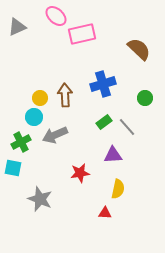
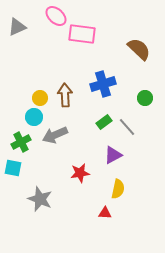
pink rectangle: rotated 20 degrees clockwise
purple triangle: rotated 24 degrees counterclockwise
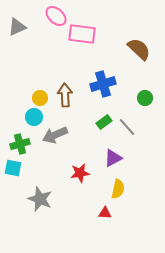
green cross: moved 1 px left, 2 px down; rotated 12 degrees clockwise
purple triangle: moved 3 px down
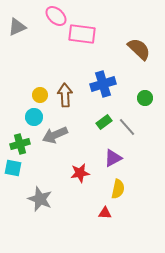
yellow circle: moved 3 px up
